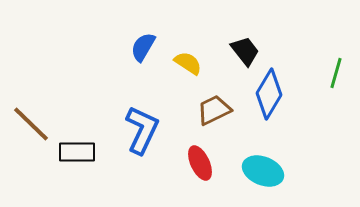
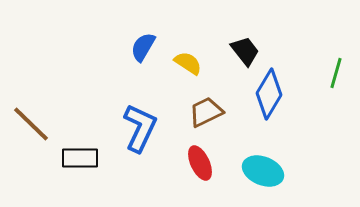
brown trapezoid: moved 8 px left, 2 px down
blue L-shape: moved 2 px left, 2 px up
black rectangle: moved 3 px right, 6 px down
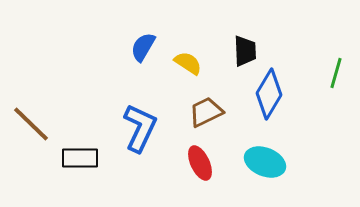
black trapezoid: rotated 36 degrees clockwise
cyan ellipse: moved 2 px right, 9 px up
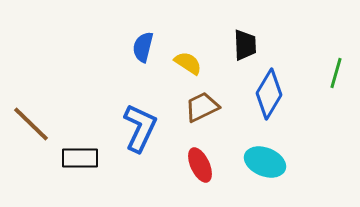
blue semicircle: rotated 16 degrees counterclockwise
black trapezoid: moved 6 px up
brown trapezoid: moved 4 px left, 5 px up
red ellipse: moved 2 px down
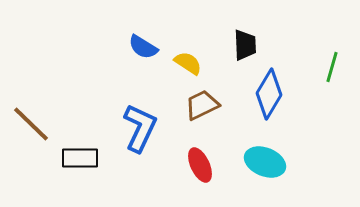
blue semicircle: rotated 72 degrees counterclockwise
green line: moved 4 px left, 6 px up
brown trapezoid: moved 2 px up
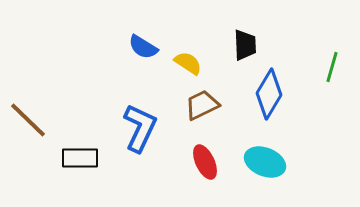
brown line: moved 3 px left, 4 px up
red ellipse: moved 5 px right, 3 px up
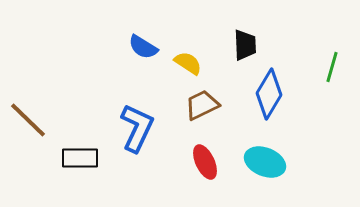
blue L-shape: moved 3 px left
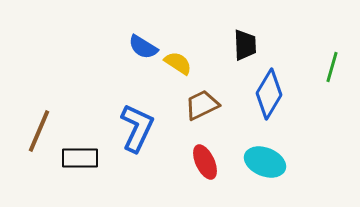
yellow semicircle: moved 10 px left
brown line: moved 11 px right, 11 px down; rotated 69 degrees clockwise
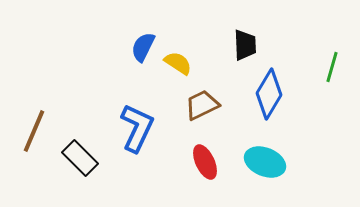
blue semicircle: rotated 84 degrees clockwise
brown line: moved 5 px left
black rectangle: rotated 45 degrees clockwise
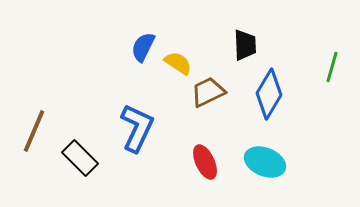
brown trapezoid: moved 6 px right, 13 px up
